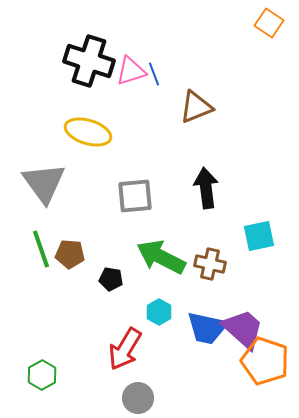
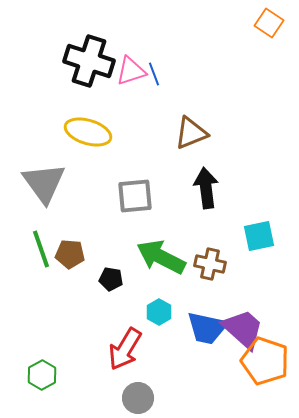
brown triangle: moved 5 px left, 26 px down
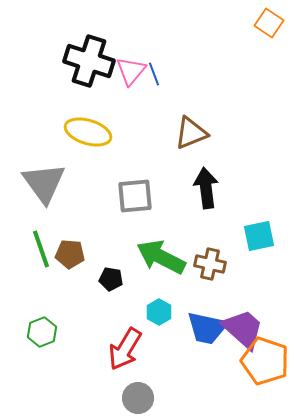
pink triangle: rotated 32 degrees counterclockwise
green hexagon: moved 43 px up; rotated 8 degrees clockwise
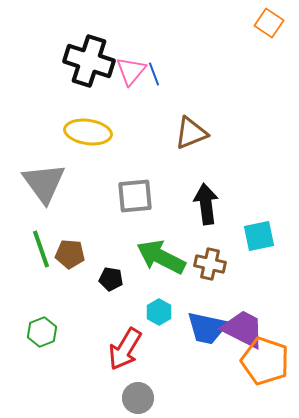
yellow ellipse: rotated 9 degrees counterclockwise
black arrow: moved 16 px down
purple trapezoid: rotated 15 degrees counterclockwise
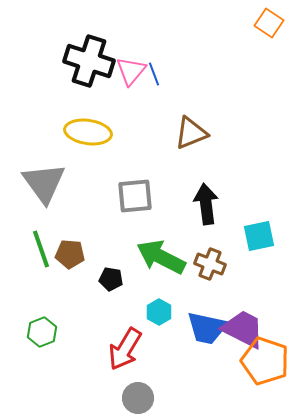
brown cross: rotated 8 degrees clockwise
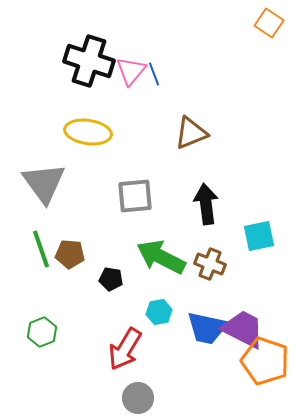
cyan hexagon: rotated 20 degrees clockwise
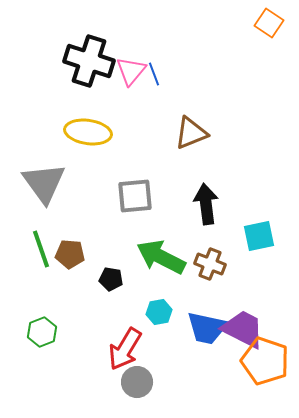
gray circle: moved 1 px left, 16 px up
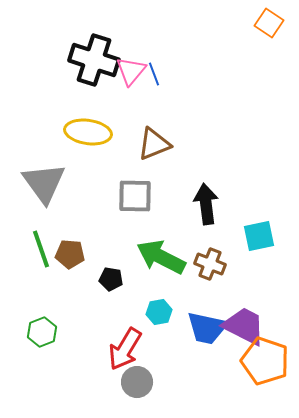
black cross: moved 5 px right, 1 px up
brown triangle: moved 37 px left, 11 px down
gray square: rotated 6 degrees clockwise
purple trapezoid: moved 1 px right, 3 px up
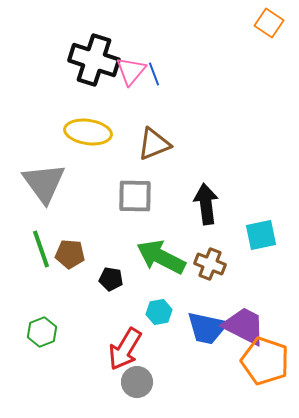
cyan square: moved 2 px right, 1 px up
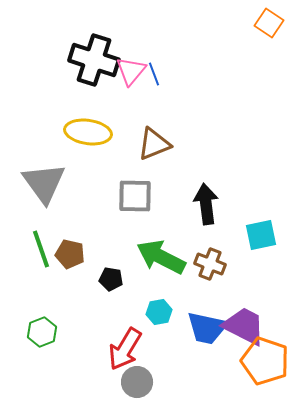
brown pentagon: rotated 8 degrees clockwise
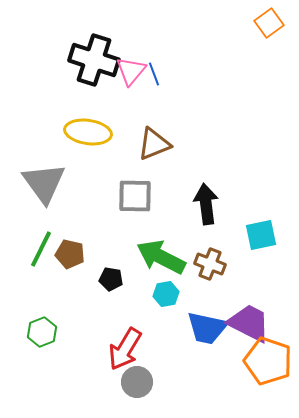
orange square: rotated 20 degrees clockwise
green line: rotated 45 degrees clockwise
cyan hexagon: moved 7 px right, 18 px up
purple trapezoid: moved 5 px right, 3 px up
orange pentagon: moved 3 px right
